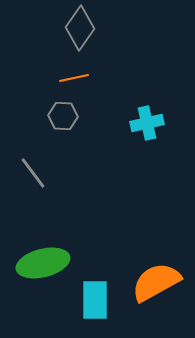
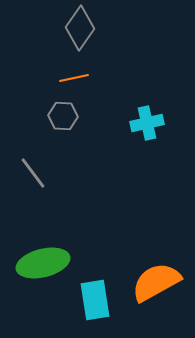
cyan rectangle: rotated 9 degrees counterclockwise
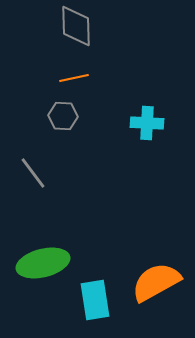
gray diamond: moved 4 px left, 2 px up; rotated 36 degrees counterclockwise
cyan cross: rotated 16 degrees clockwise
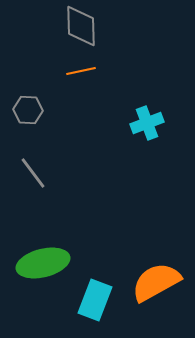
gray diamond: moved 5 px right
orange line: moved 7 px right, 7 px up
gray hexagon: moved 35 px left, 6 px up
cyan cross: rotated 24 degrees counterclockwise
cyan rectangle: rotated 30 degrees clockwise
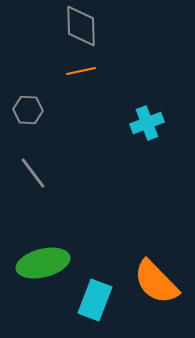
orange semicircle: rotated 105 degrees counterclockwise
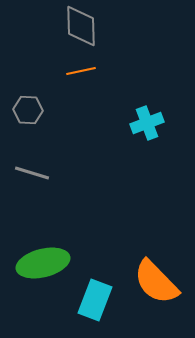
gray line: moved 1 px left; rotated 36 degrees counterclockwise
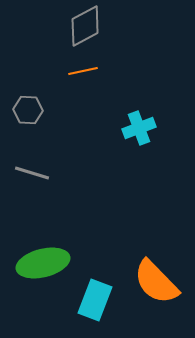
gray diamond: moved 4 px right; rotated 63 degrees clockwise
orange line: moved 2 px right
cyan cross: moved 8 px left, 5 px down
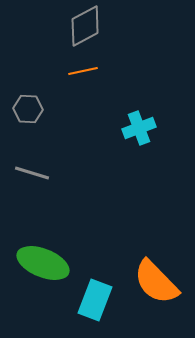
gray hexagon: moved 1 px up
green ellipse: rotated 36 degrees clockwise
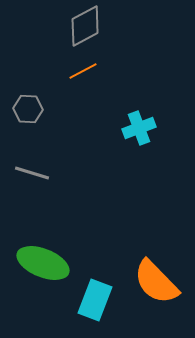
orange line: rotated 16 degrees counterclockwise
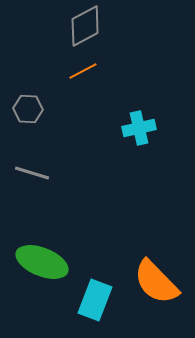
cyan cross: rotated 8 degrees clockwise
green ellipse: moved 1 px left, 1 px up
